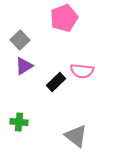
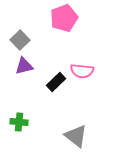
purple triangle: rotated 18 degrees clockwise
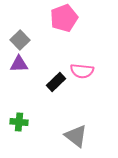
purple triangle: moved 5 px left, 2 px up; rotated 12 degrees clockwise
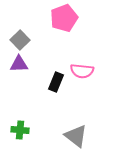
black rectangle: rotated 24 degrees counterclockwise
green cross: moved 1 px right, 8 px down
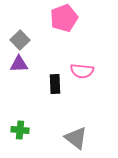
black rectangle: moved 1 px left, 2 px down; rotated 24 degrees counterclockwise
gray triangle: moved 2 px down
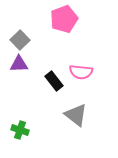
pink pentagon: moved 1 px down
pink semicircle: moved 1 px left, 1 px down
black rectangle: moved 1 px left, 3 px up; rotated 36 degrees counterclockwise
green cross: rotated 12 degrees clockwise
gray triangle: moved 23 px up
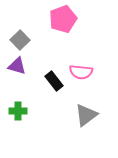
pink pentagon: moved 1 px left
purple triangle: moved 2 px left, 2 px down; rotated 18 degrees clockwise
gray triangle: moved 10 px right; rotated 45 degrees clockwise
green cross: moved 2 px left, 19 px up; rotated 18 degrees counterclockwise
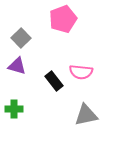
gray square: moved 1 px right, 2 px up
green cross: moved 4 px left, 2 px up
gray triangle: rotated 25 degrees clockwise
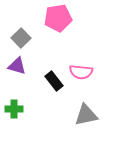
pink pentagon: moved 5 px left, 1 px up; rotated 12 degrees clockwise
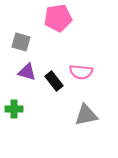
gray square: moved 4 px down; rotated 30 degrees counterclockwise
purple triangle: moved 10 px right, 6 px down
